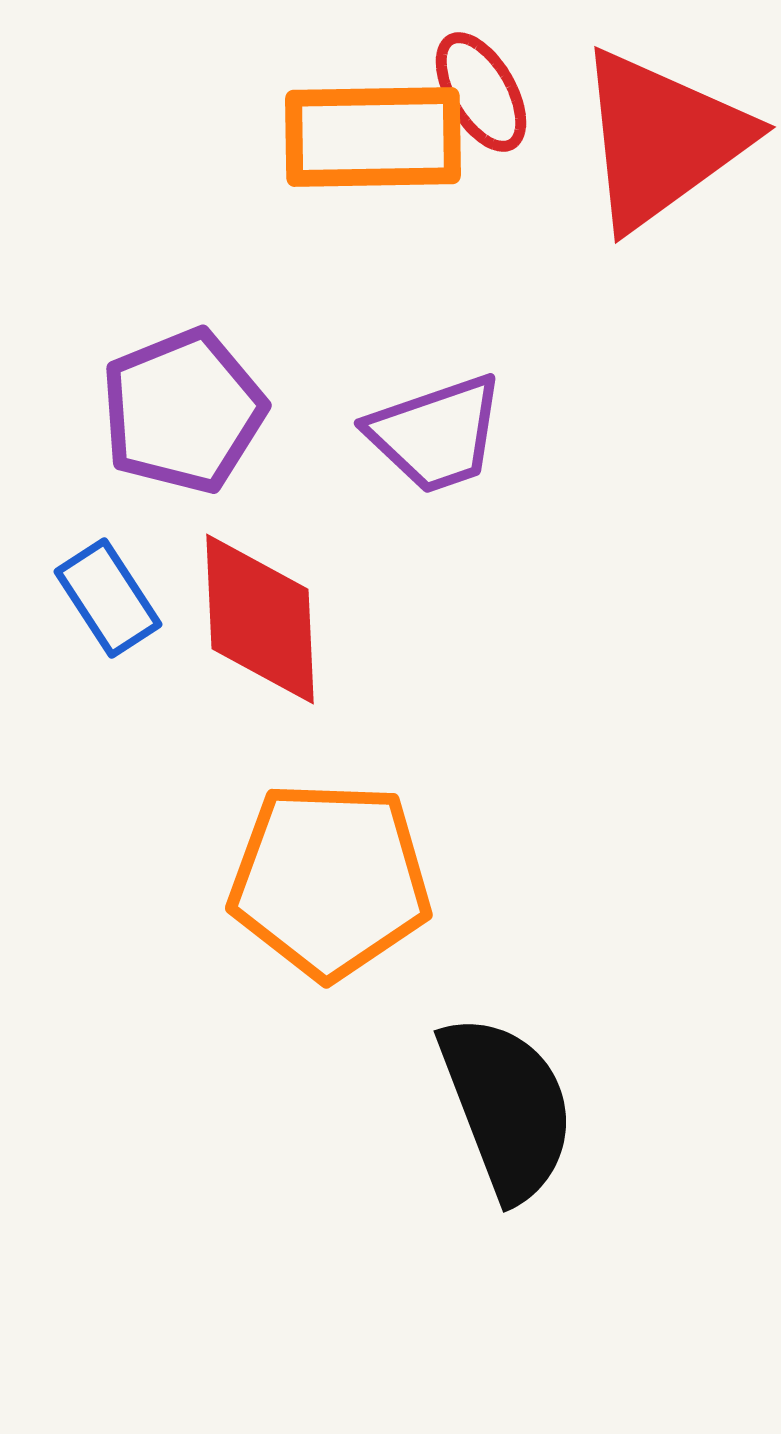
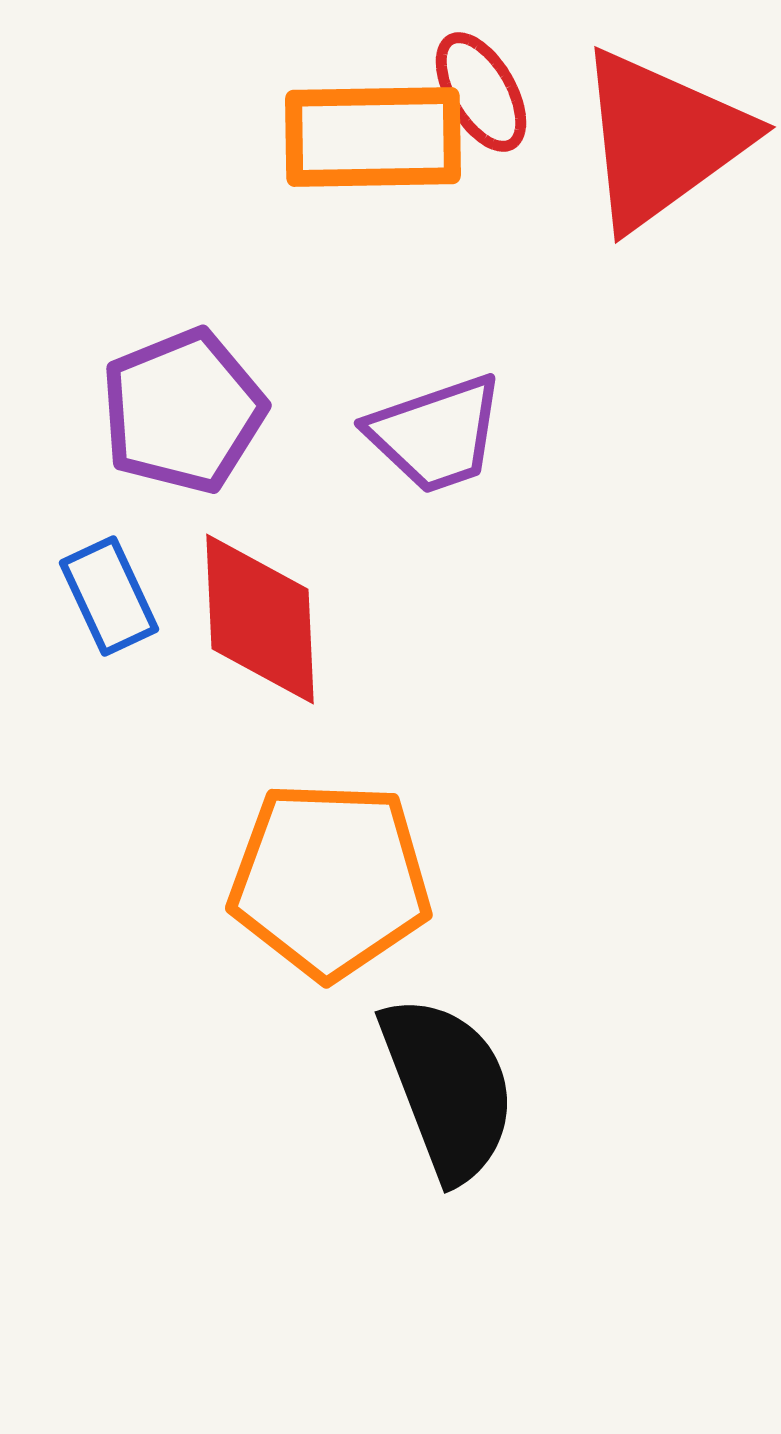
blue rectangle: moved 1 px right, 2 px up; rotated 8 degrees clockwise
black semicircle: moved 59 px left, 19 px up
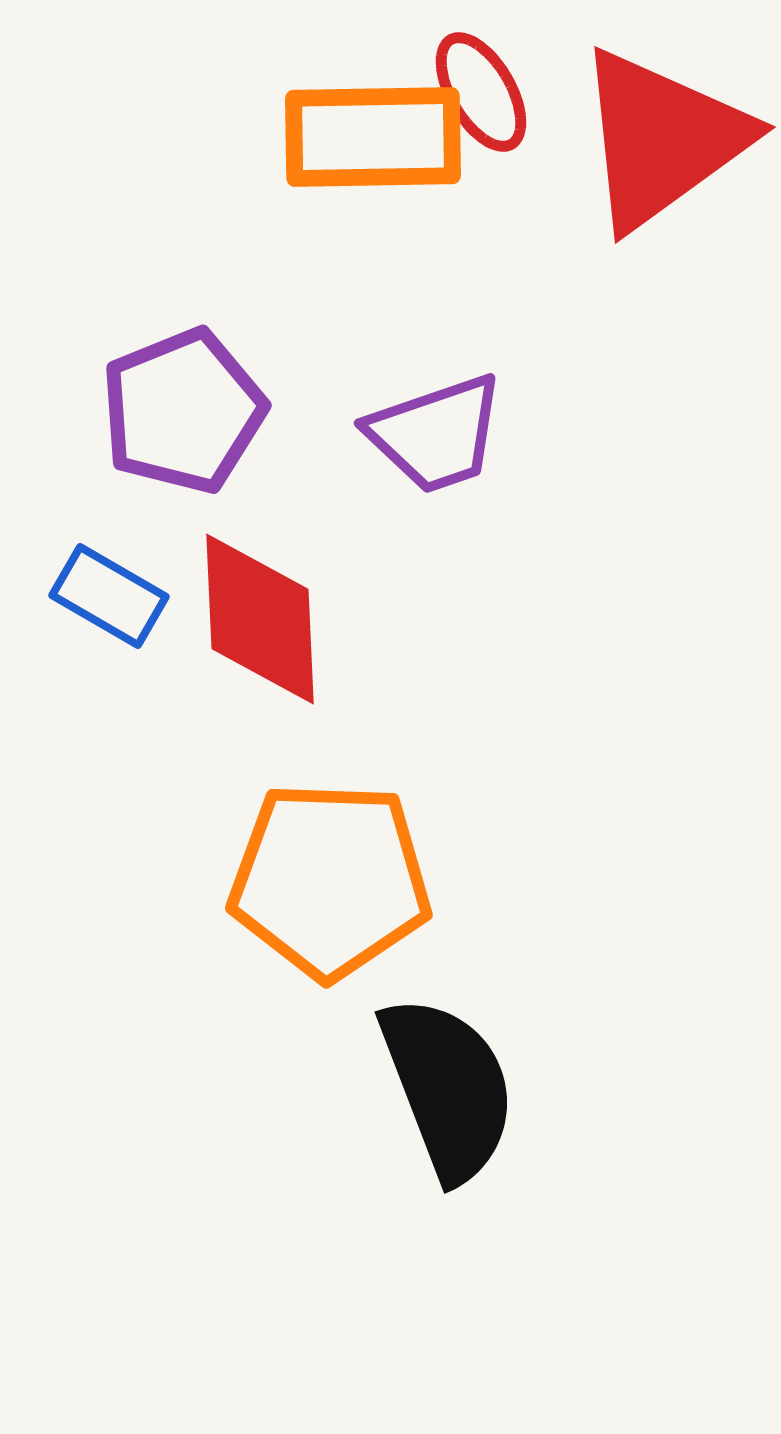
blue rectangle: rotated 35 degrees counterclockwise
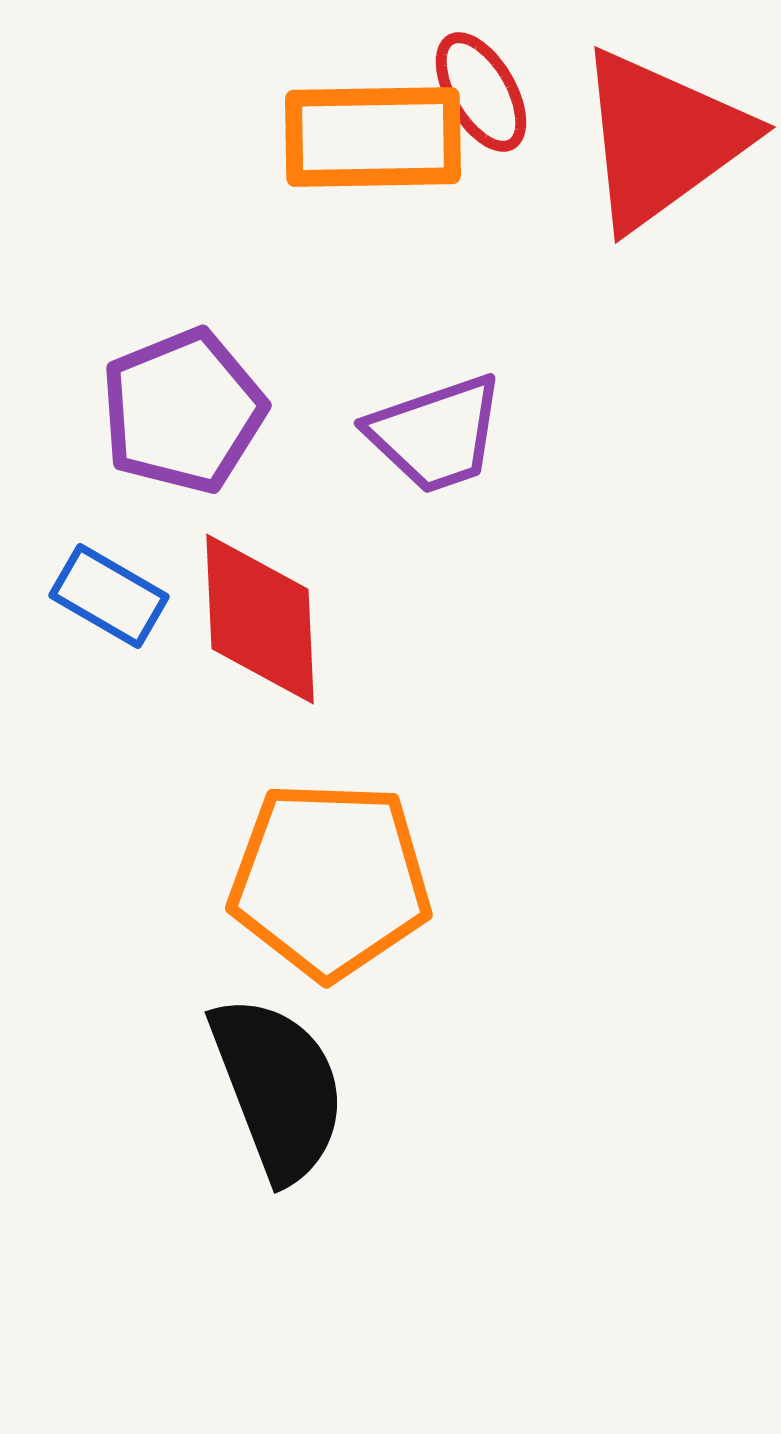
black semicircle: moved 170 px left
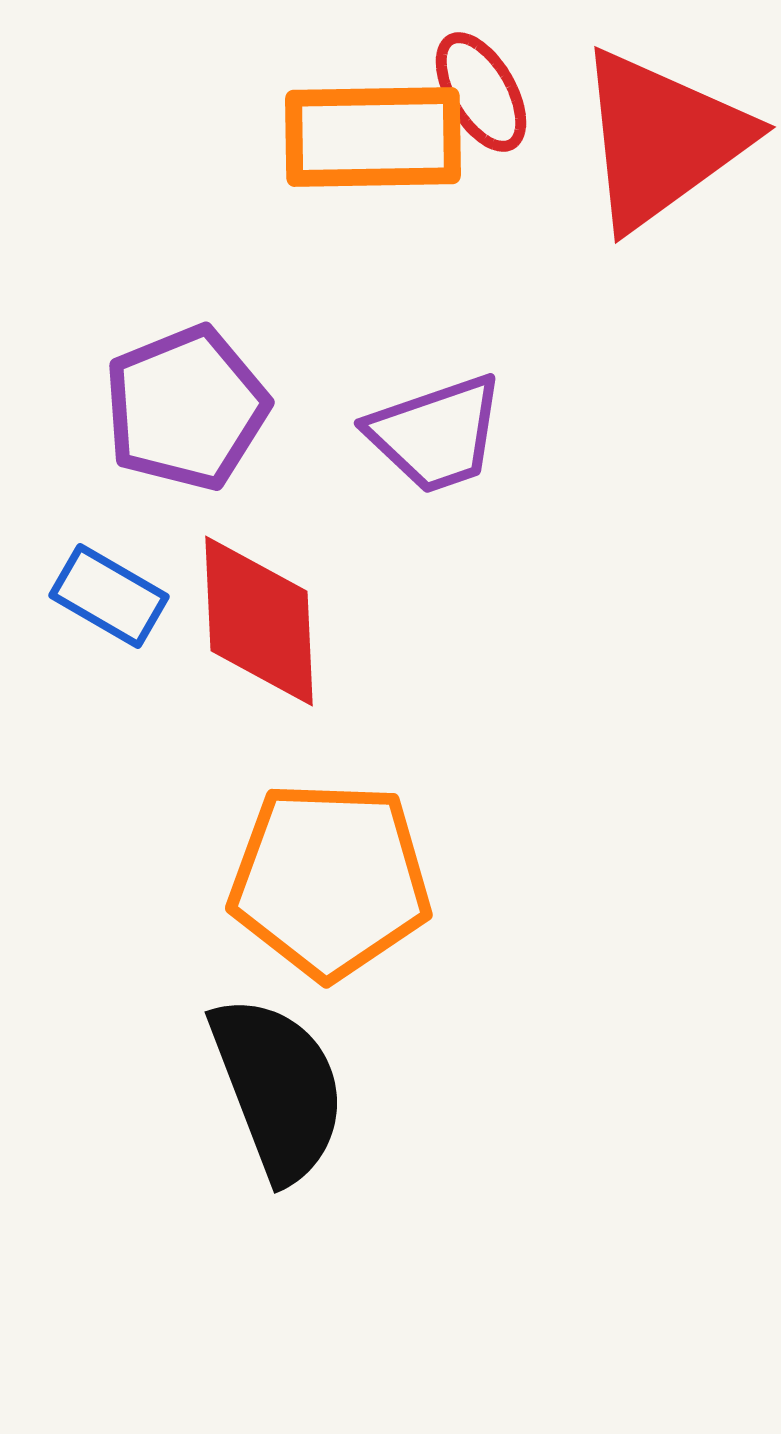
purple pentagon: moved 3 px right, 3 px up
red diamond: moved 1 px left, 2 px down
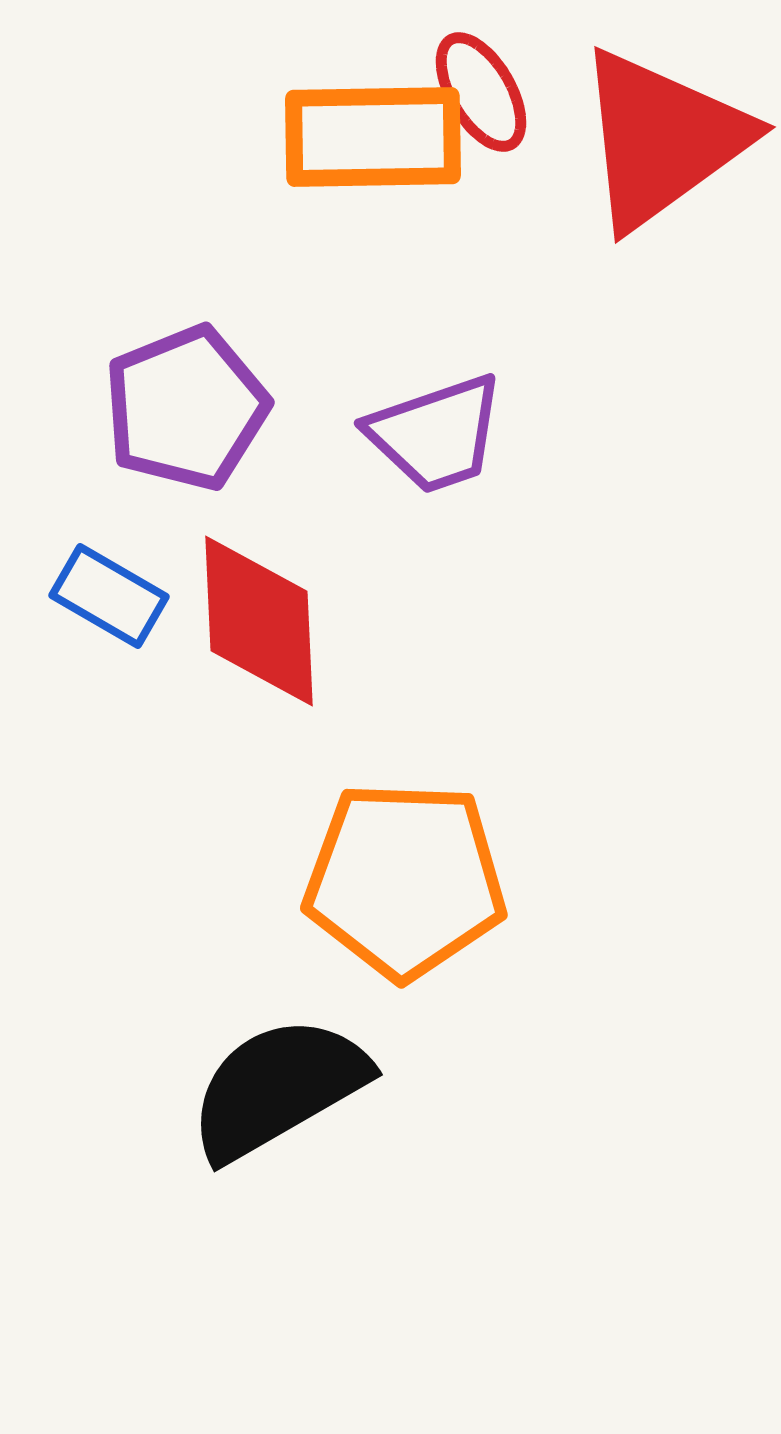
orange pentagon: moved 75 px right
black semicircle: rotated 99 degrees counterclockwise
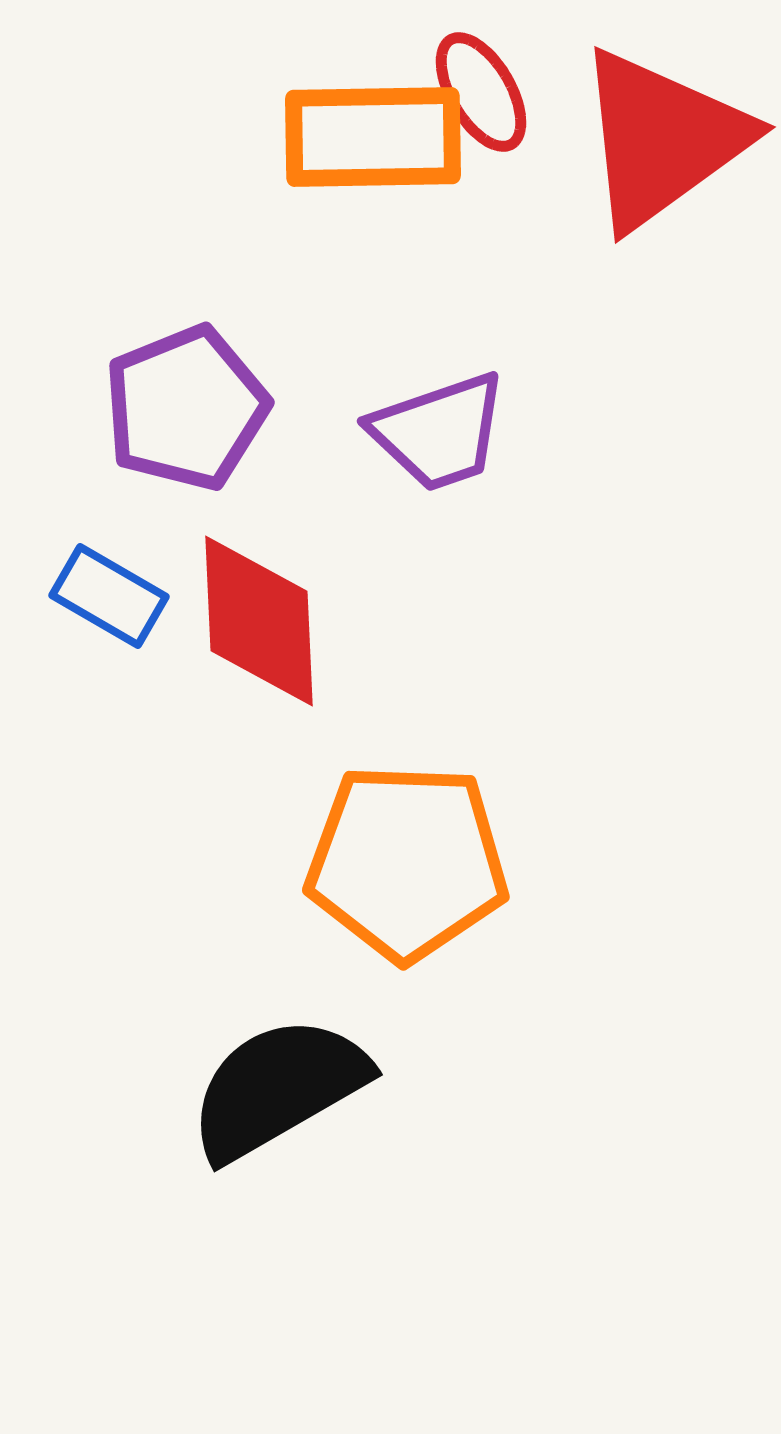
purple trapezoid: moved 3 px right, 2 px up
orange pentagon: moved 2 px right, 18 px up
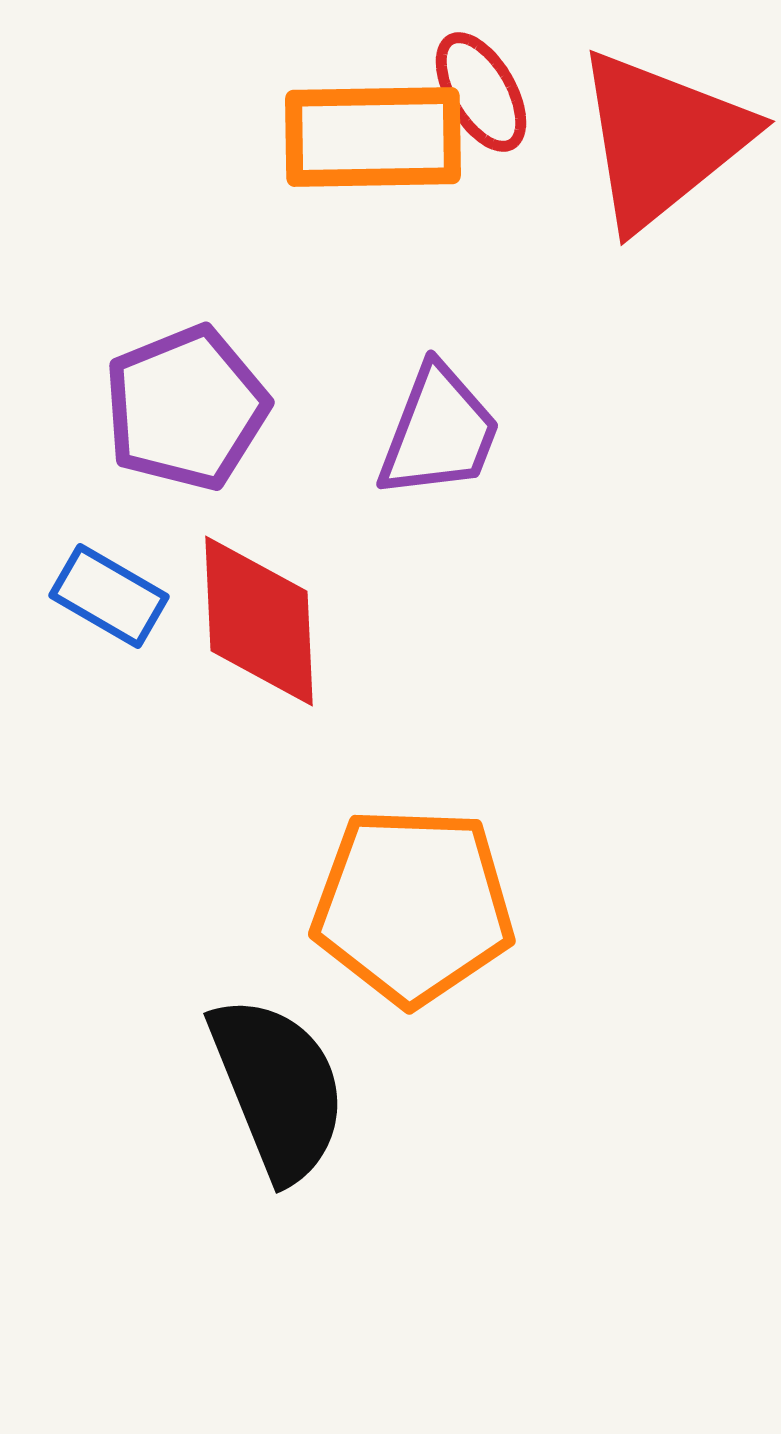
red triangle: rotated 3 degrees counterclockwise
purple trapezoid: rotated 50 degrees counterclockwise
orange pentagon: moved 6 px right, 44 px down
black semicircle: rotated 98 degrees clockwise
